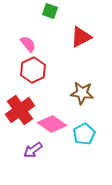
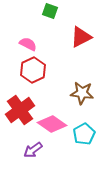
pink semicircle: rotated 24 degrees counterclockwise
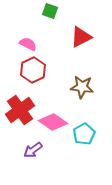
brown star: moved 6 px up
pink diamond: moved 1 px right, 2 px up
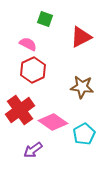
green square: moved 5 px left, 8 px down
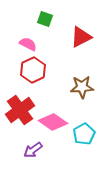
brown star: rotated 10 degrees counterclockwise
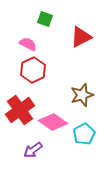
brown star: moved 8 px down; rotated 15 degrees counterclockwise
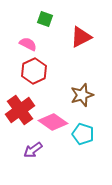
red hexagon: moved 1 px right, 1 px down
cyan pentagon: moved 1 px left; rotated 25 degrees counterclockwise
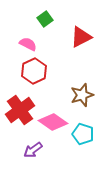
green square: rotated 35 degrees clockwise
